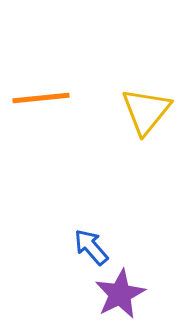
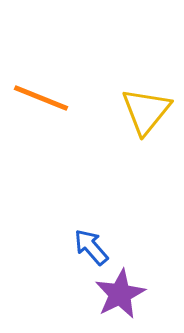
orange line: rotated 28 degrees clockwise
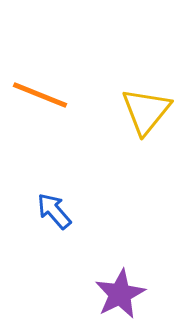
orange line: moved 1 px left, 3 px up
blue arrow: moved 37 px left, 36 px up
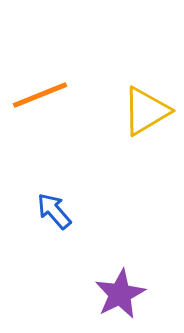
orange line: rotated 44 degrees counterclockwise
yellow triangle: rotated 20 degrees clockwise
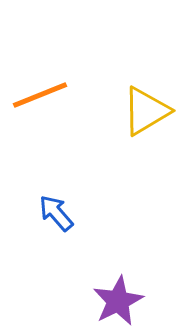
blue arrow: moved 2 px right, 2 px down
purple star: moved 2 px left, 7 px down
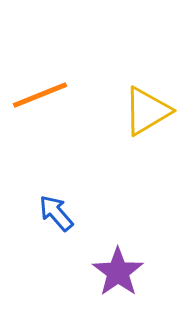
yellow triangle: moved 1 px right
purple star: moved 29 px up; rotated 9 degrees counterclockwise
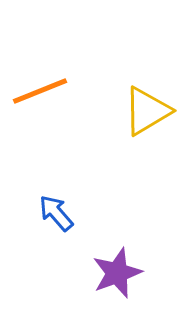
orange line: moved 4 px up
purple star: moved 1 px left, 1 px down; rotated 15 degrees clockwise
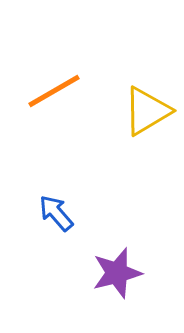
orange line: moved 14 px right; rotated 8 degrees counterclockwise
purple star: rotated 6 degrees clockwise
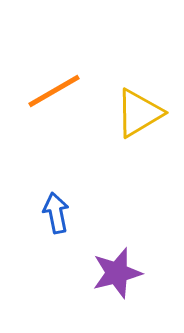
yellow triangle: moved 8 px left, 2 px down
blue arrow: rotated 30 degrees clockwise
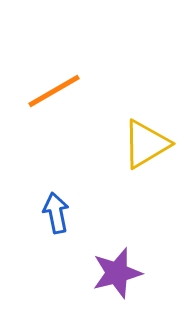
yellow triangle: moved 7 px right, 31 px down
